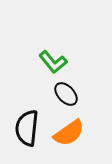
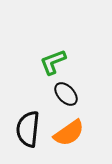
green L-shape: rotated 108 degrees clockwise
black semicircle: moved 1 px right, 1 px down
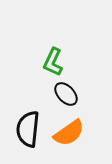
green L-shape: rotated 44 degrees counterclockwise
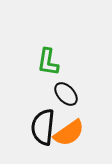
green L-shape: moved 5 px left; rotated 16 degrees counterclockwise
black semicircle: moved 15 px right, 2 px up
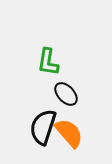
black semicircle: rotated 12 degrees clockwise
orange semicircle: rotated 96 degrees counterclockwise
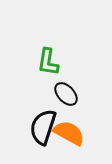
orange semicircle: rotated 20 degrees counterclockwise
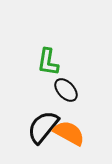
black ellipse: moved 4 px up
black semicircle: rotated 21 degrees clockwise
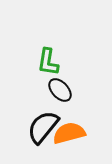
black ellipse: moved 6 px left
orange semicircle: rotated 44 degrees counterclockwise
